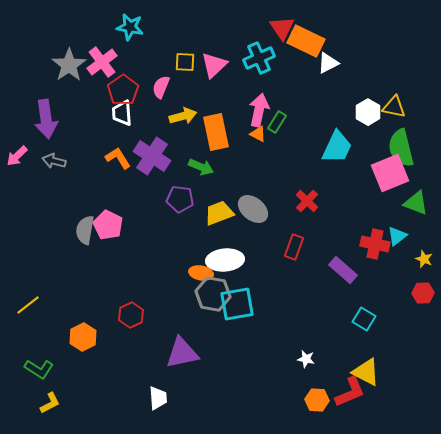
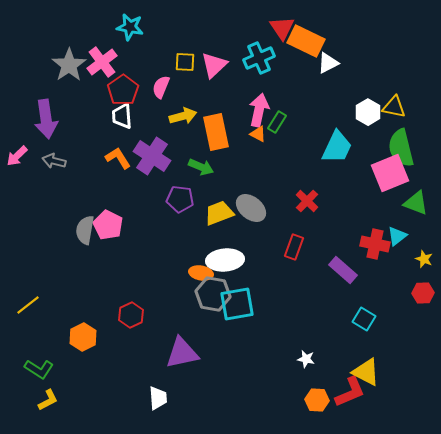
white trapezoid at (122, 113): moved 3 px down
gray ellipse at (253, 209): moved 2 px left, 1 px up
yellow L-shape at (50, 403): moved 2 px left, 3 px up
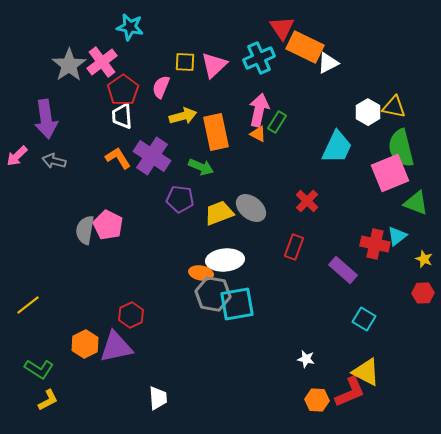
orange rectangle at (306, 41): moved 1 px left, 6 px down
orange hexagon at (83, 337): moved 2 px right, 7 px down
purple triangle at (182, 353): moved 66 px left, 6 px up
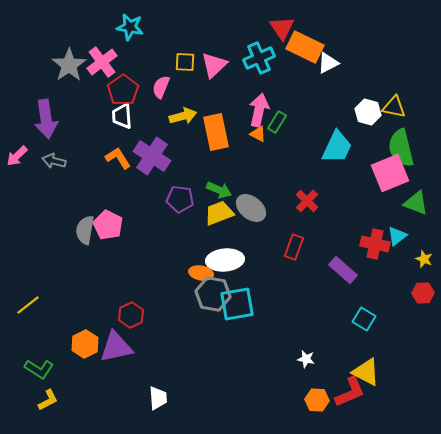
white hexagon at (368, 112): rotated 15 degrees counterclockwise
green arrow at (201, 167): moved 18 px right, 23 px down
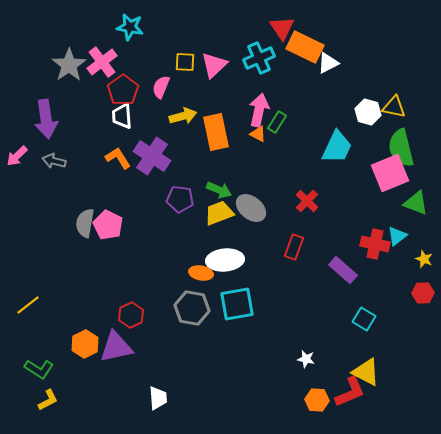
gray semicircle at (85, 230): moved 7 px up
gray hexagon at (213, 294): moved 21 px left, 14 px down
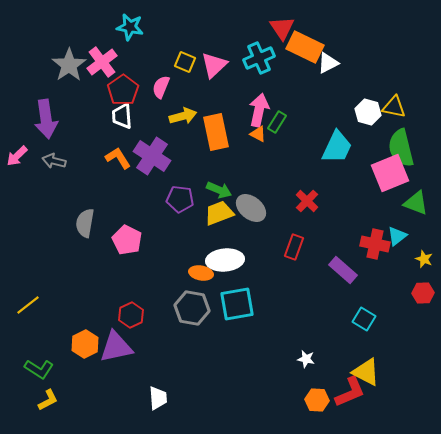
yellow square at (185, 62): rotated 20 degrees clockwise
pink pentagon at (108, 225): moved 19 px right, 15 px down
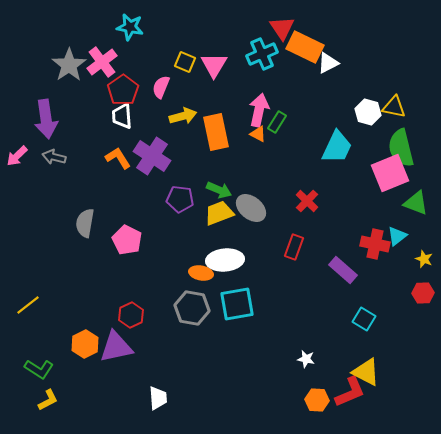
cyan cross at (259, 58): moved 3 px right, 4 px up
pink triangle at (214, 65): rotated 16 degrees counterclockwise
gray arrow at (54, 161): moved 4 px up
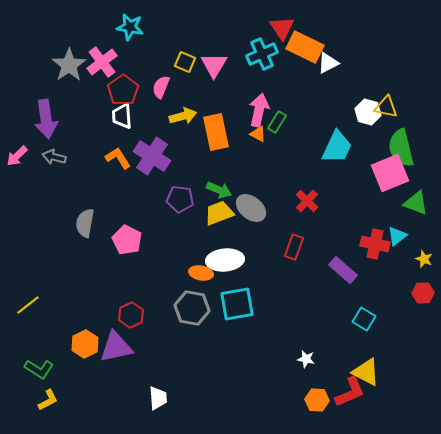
yellow triangle at (394, 107): moved 8 px left
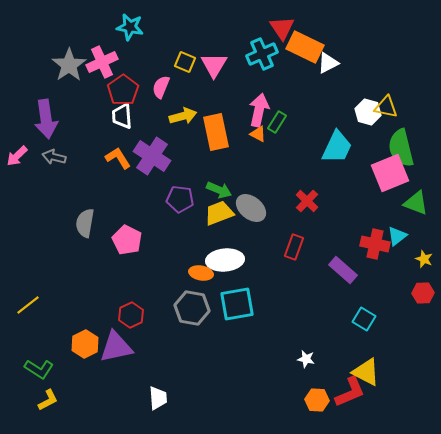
pink cross at (102, 62): rotated 12 degrees clockwise
